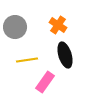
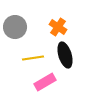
orange cross: moved 2 px down
yellow line: moved 6 px right, 2 px up
pink rectangle: rotated 25 degrees clockwise
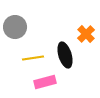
orange cross: moved 28 px right, 7 px down; rotated 12 degrees clockwise
pink rectangle: rotated 15 degrees clockwise
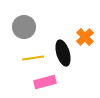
gray circle: moved 9 px right
orange cross: moved 1 px left, 3 px down
black ellipse: moved 2 px left, 2 px up
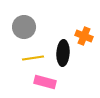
orange cross: moved 1 px left, 1 px up; rotated 24 degrees counterclockwise
black ellipse: rotated 20 degrees clockwise
pink rectangle: rotated 30 degrees clockwise
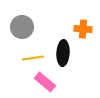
gray circle: moved 2 px left
orange cross: moved 1 px left, 7 px up; rotated 18 degrees counterclockwise
pink rectangle: rotated 25 degrees clockwise
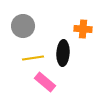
gray circle: moved 1 px right, 1 px up
